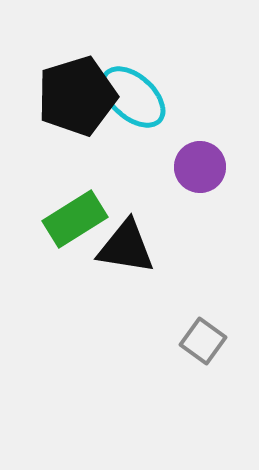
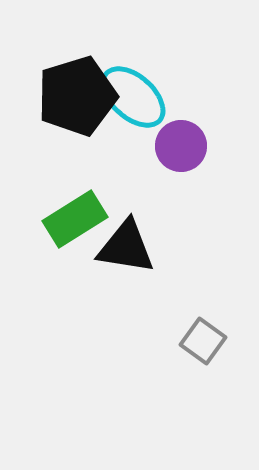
purple circle: moved 19 px left, 21 px up
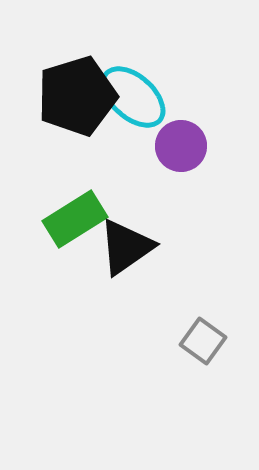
black triangle: rotated 44 degrees counterclockwise
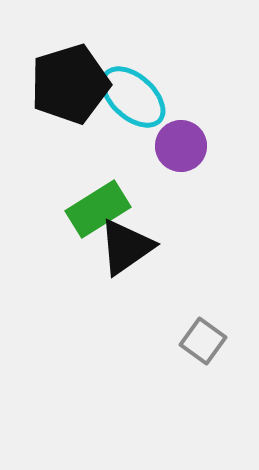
black pentagon: moved 7 px left, 12 px up
green rectangle: moved 23 px right, 10 px up
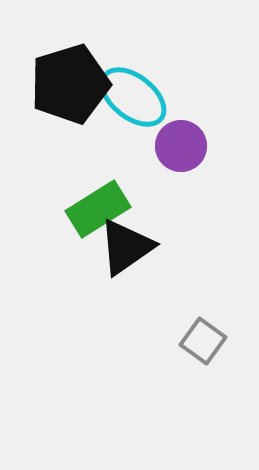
cyan ellipse: rotated 4 degrees counterclockwise
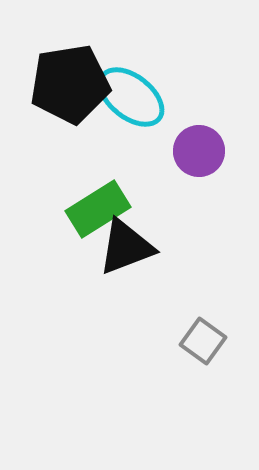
black pentagon: rotated 8 degrees clockwise
cyan ellipse: moved 2 px left
purple circle: moved 18 px right, 5 px down
black triangle: rotated 14 degrees clockwise
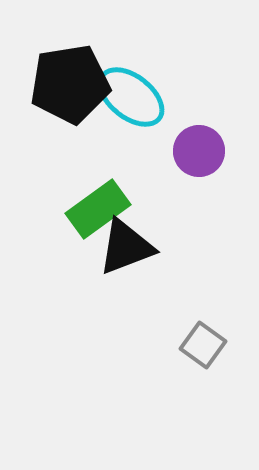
green rectangle: rotated 4 degrees counterclockwise
gray square: moved 4 px down
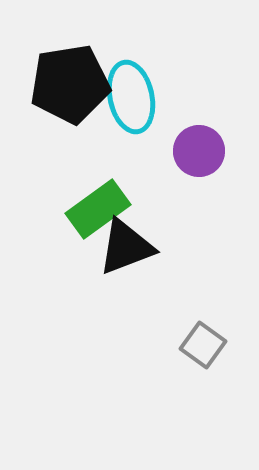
cyan ellipse: rotated 40 degrees clockwise
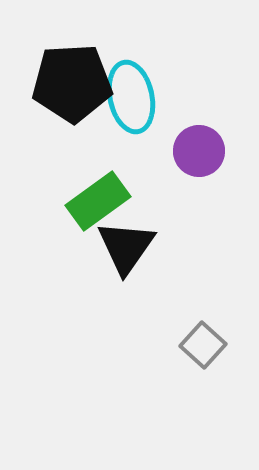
black pentagon: moved 2 px right, 1 px up; rotated 6 degrees clockwise
green rectangle: moved 8 px up
black triangle: rotated 34 degrees counterclockwise
gray square: rotated 6 degrees clockwise
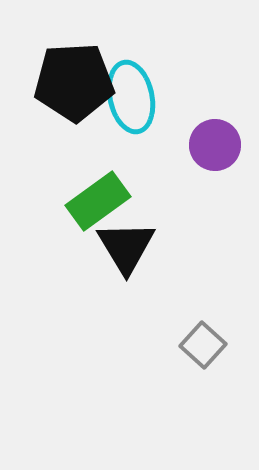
black pentagon: moved 2 px right, 1 px up
purple circle: moved 16 px right, 6 px up
black triangle: rotated 6 degrees counterclockwise
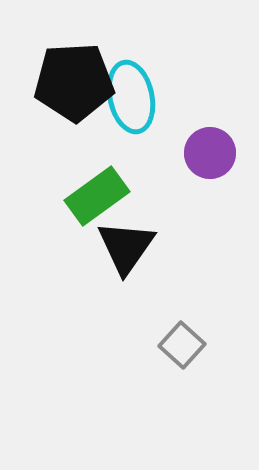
purple circle: moved 5 px left, 8 px down
green rectangle: moved 1 px left, 5 px up
black triangle: rotated 6 degrees clockwise
gray square: moved 21 px left
